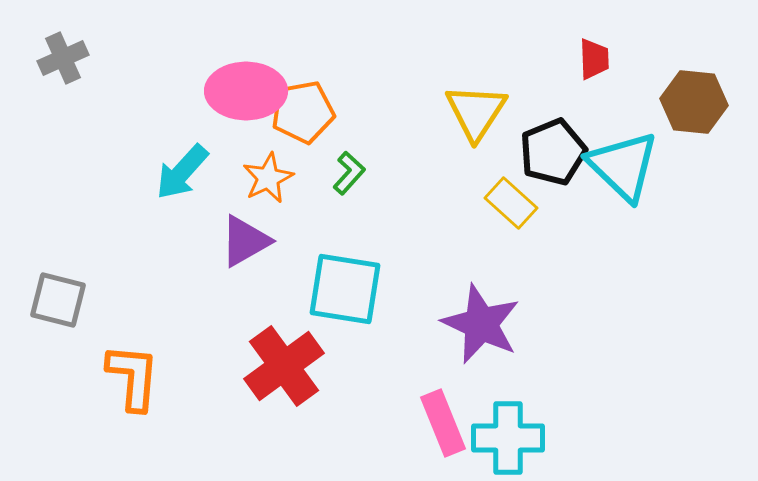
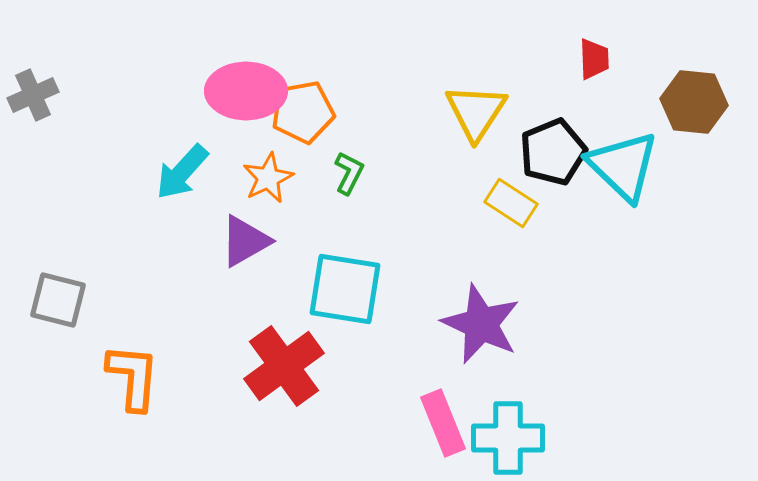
gray cross: moved 30 px left, 37 px down
green L-shape: rotated 15 degrees counterclockwise
yellow rectangle: rotated 9 degrees counterclockwise
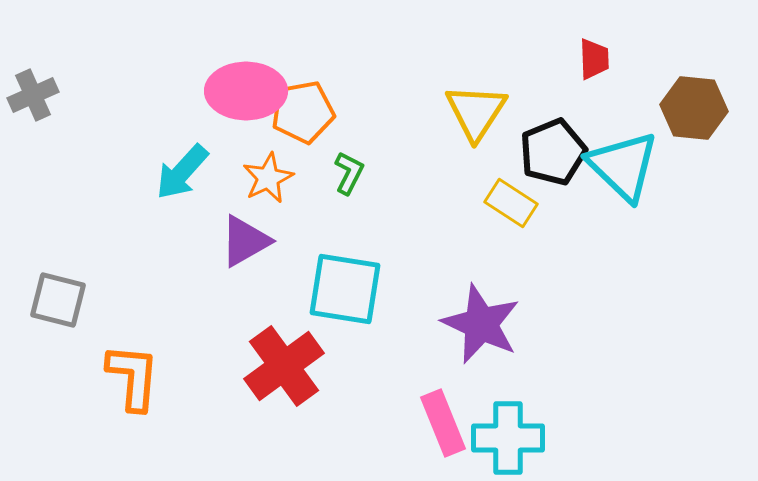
brown hexagon: moved 6 px down
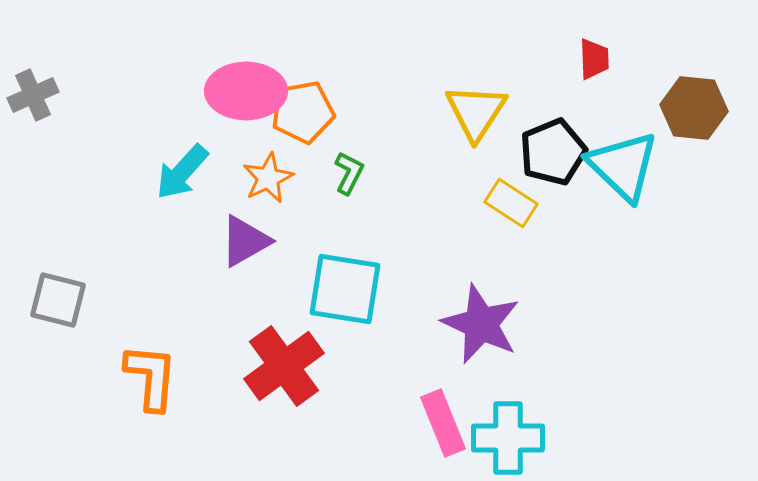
orange L-shape: moved 18 px right
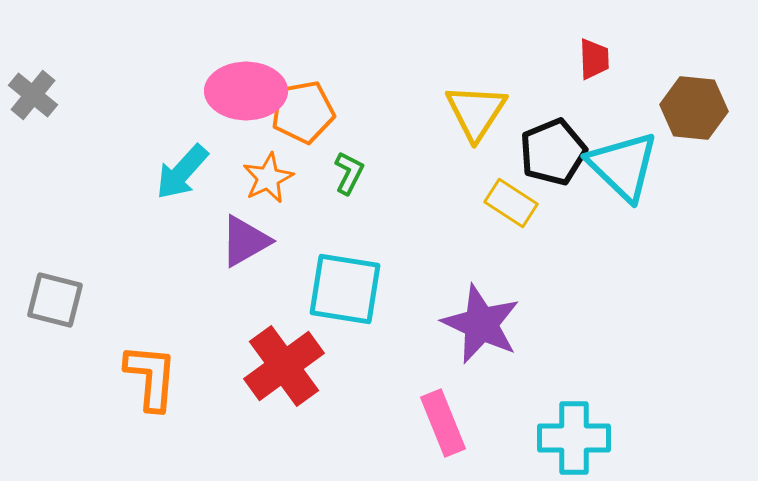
gray cross: rotated 27 degrees counterclockwise
gray square: moved 3 px left
cyan cross: moved 66 px right
